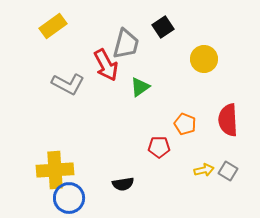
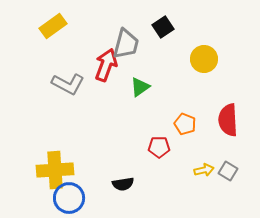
red arrow: rotated 132 degrees counterclockwise
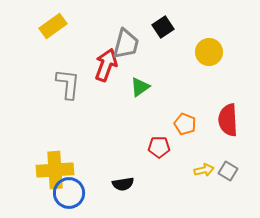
yellow circle: moved 5 px right, 7 px up
gray L-shape: rotated 112 degrees counterclockwise
blue circle: moved 5 px up
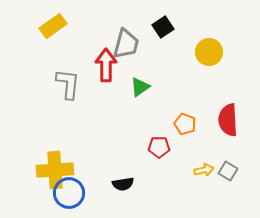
red arrow: rotated 20 degrees counterclockwise
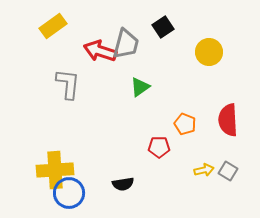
red arrow: moved 6 px left, 14 px up; rotated 72 degrees counterclockwise
